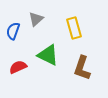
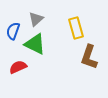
yellow rectangle: moved 2 px right
green triangle: moved 13 px left, 11 px up
brown L-shape: moved 7 px right, 11 px up
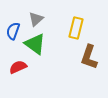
yellow rectangle: rotated 30 degrees clockwise
green triangle: rotated 10 degrees clockwise
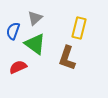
gray triangle: moved 1 px left, 1 px up
yellow rectangle: moved 3 px right
brown L-shape: moved 22 px left, 1 px down
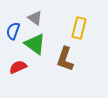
gray triangle: rotated 42 degrees counterclockwise
brown L-shape: moved 2 px left, 1 px down
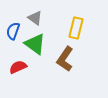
yellow rectangle: moved 3 px left
brown L-shape: rotated 15 degrees clockwise
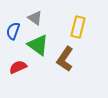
yellow rectangle: moved 2 px right, 1 px up
green triangle: moved 3 px right, 1 px down
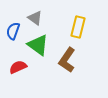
brown L-shape: moved 2 px right, 1 px down
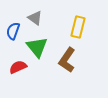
green triangle: moved 1 px left, 2 px down; rotated 15 degrees clockwise
